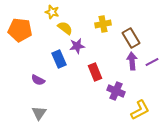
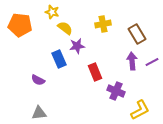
orange pentagon: moved 5 px up
brown rectangle: moved 6 px right, 4 px up
gray triangle: rotated 49 degrees clockwise
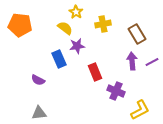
yellow star: moved 24 px right; rotated 16 degrees clockwise
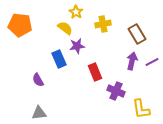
purple arrow: rotated 18 degrees clockwise
purple semicircle: rotated 32 degrees clockwise
yellow L-shape: moved 1 px right, 1 px up; rotated 110 degrees clockwise
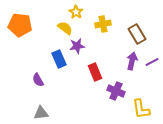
gray triangle: moved 2 px right
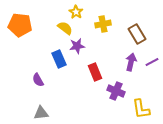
purple arrow: moved 1 px left, 1 px down
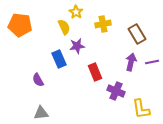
yellow semicircle: moved 1 px left, 1 px up; rotated 28 degrees clockwise
purple line: rotated 16 degrees clockwise
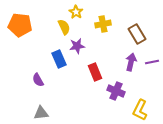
yellow L-shape: moved 1 px left, 1 px down; rotated 35 degrees clockwise
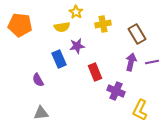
yellow semicircle: moved 2 px left; rotated 105 degrees clockwise
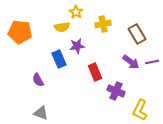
orange pentagon: moved 7 px down
purple arrow: rotated 114 degrees clockwise
gray triangle: rotated 28 degrees clockwise
